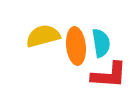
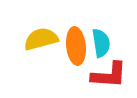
yellow semicircle: moved 2 px left, 3 px down
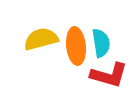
red L-shape: rotated 12 degrees clockwise
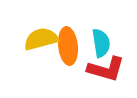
orange ellipse: moved 8 px left
red L-shape: moved 3 px left, 6 px up
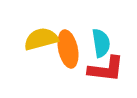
orange ellipse: moved 3 px down; rotated 6 degrees counterclockwise
red L-shape: rotated 9 degrees counterclockwise
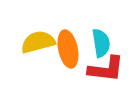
yellow semicircle: moved 3 px left, 3 px down
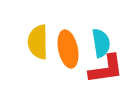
yellow semicircle: rotated 76 degrees counterclockwise
red L-shape: rotated 15 degrees counterclockwise
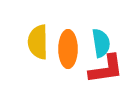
orange ellipse: rotated 12 degrees clockwise
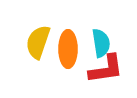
yellow semicircle: rotated 20 degrees clockwise
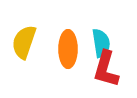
yellow semicircle: moved 14 px left
red L-shape: rotated 114 degrees clockwise
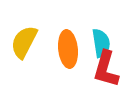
yellow semicircle: rotated 8 degrees clockwise
orange ellipse: rotated 6 degrees counterclockwise
